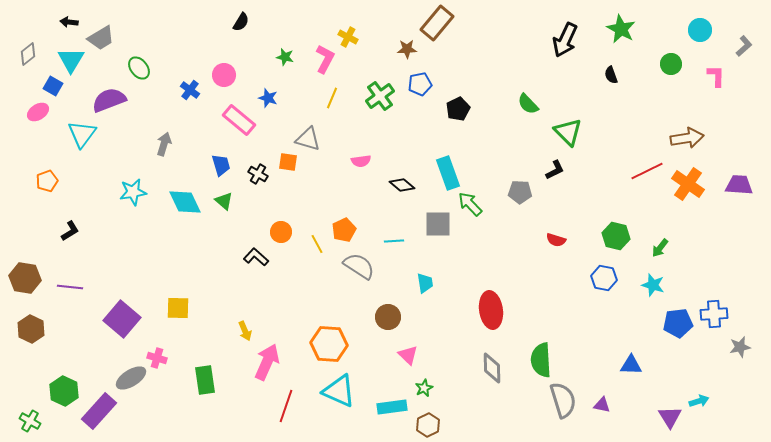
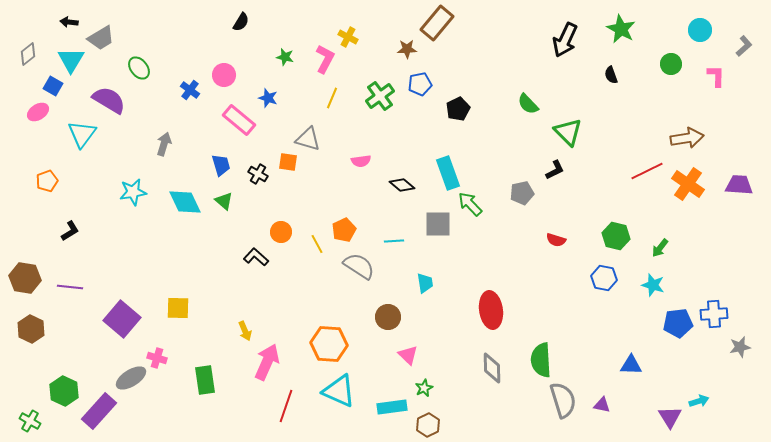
purple semicircle at (109, 100): rotated 52 degrees clockwise
gray pentagon at (520, 192): moved 2 px right, 1 px down; rotated 15 degrees counterclockwise
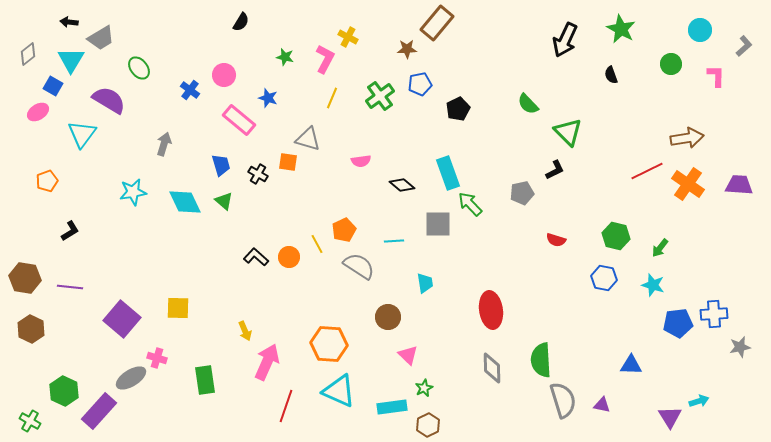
orange circle at (281, 232): moved 8 px right, 25 px down
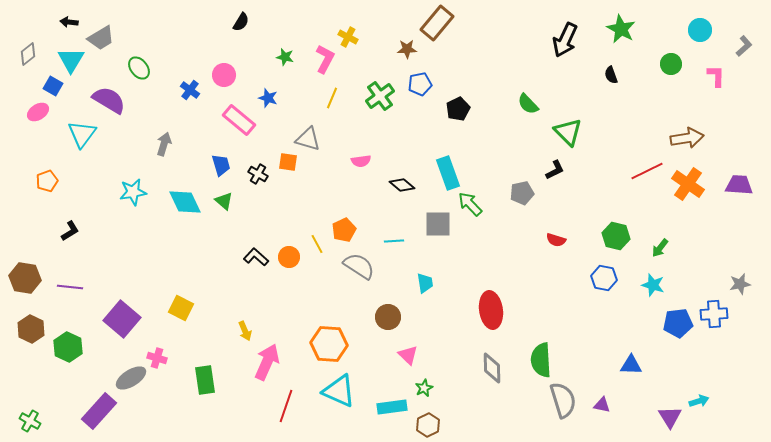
yellow square at (178, 308): moved 3 px right; rotated 25 degrees clockwise
gray star at (740, 347): moved 63 px up
green hexagon at (64, 391): moved 4 px right, 44 px up
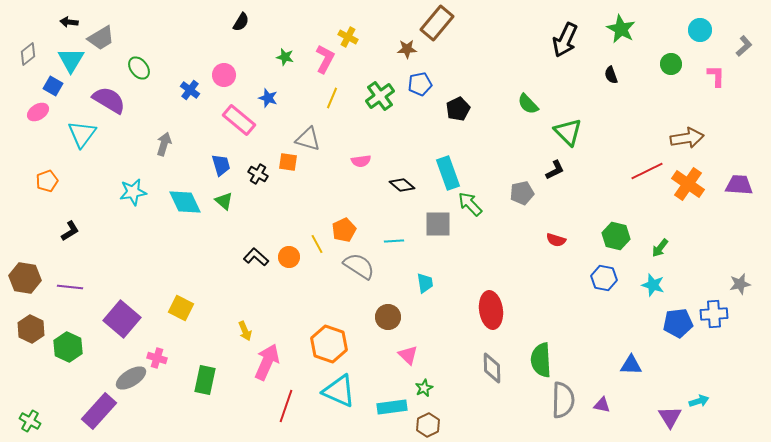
orange hexagon at (329, 344): rotated 15 degrees clockwise
green rectangle at (205, 380): rotated 20 degrees clockwise
gray semicircle at (563, 400): rotated 18 degrees clockwise
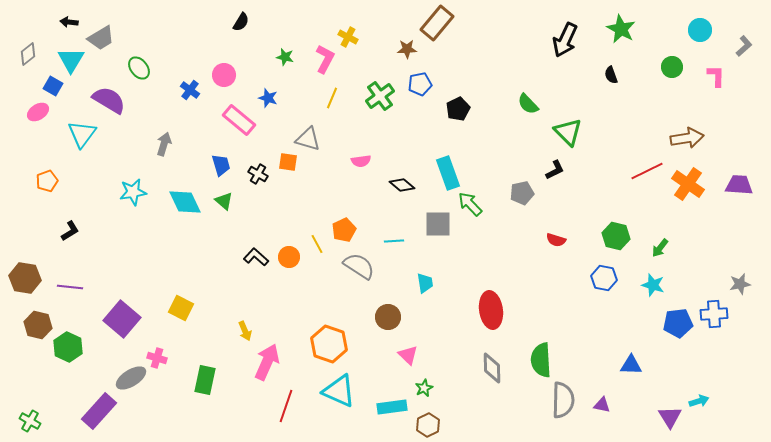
green circle at (671, 64): moved 1 px right, 3 px down
brown hexagon at (31, 329): moved 7 px right, 4 px up; rotated 12 degrees counterclockwise
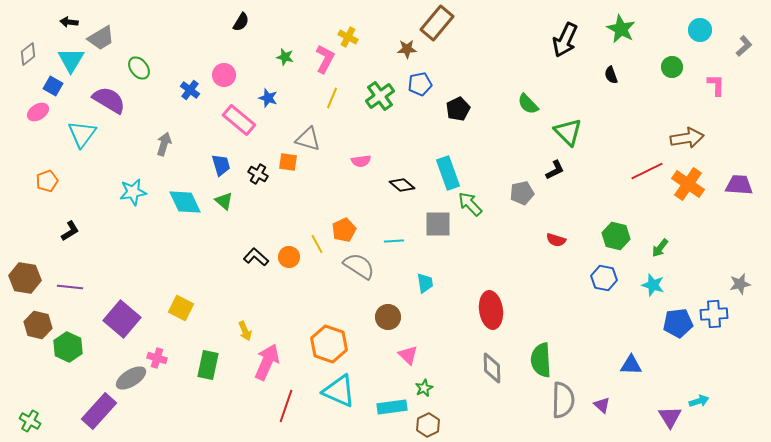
pink L-shape at (716, 76): moved 9 px down
green rectangle at (205, 380): moved 3 px right, 15 px up
purple triangle at (602, 405): rotated 30 degrees clockwise
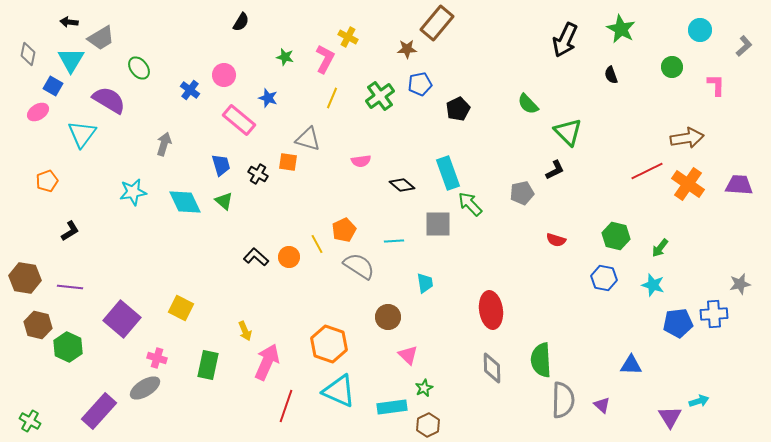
gray diamond at (28, 54): rotated 40 degrees counterclockwise
gray ellipse at (131, 378): moved 14 px right, 10 px down
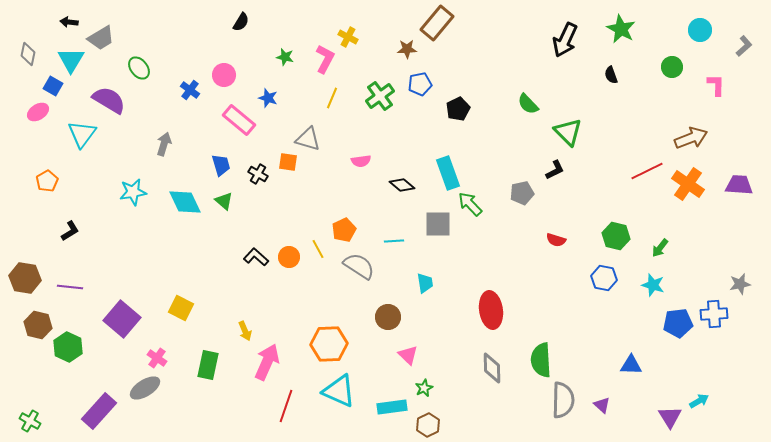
brown arrow at (687, 138): moved 4 px right; rotated 12 degrees counterclockwise
orange pentagon at (47, 181): rotated 10 degrees counterclockwise
yellow line at (317, 244): moved 1 px right, 5 px down
orange hexagon at (329, 344): rotated 21 degrees counterclockwise
pink cross at (157, 358): rotated 18 degrees clockwise
cyan arrow at (699, 401): rotated 12 degrees counterclockwise
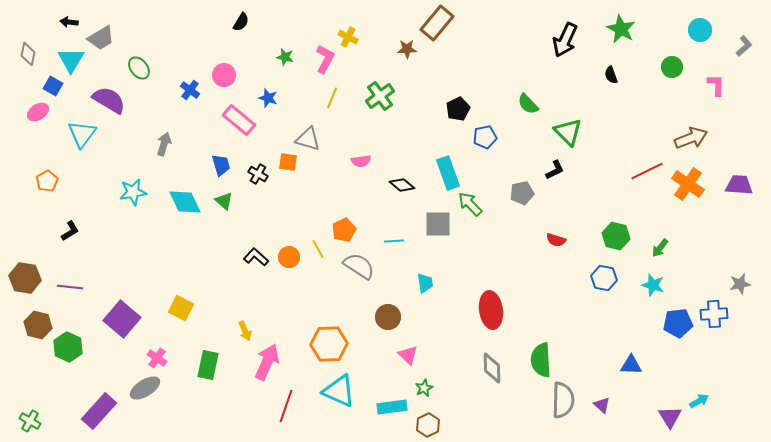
blue pentagon at (420, 84): moved 65 px right, 53 px down
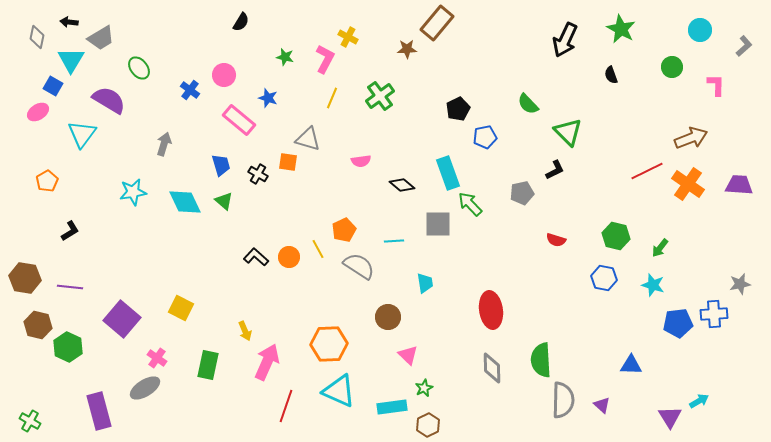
gray diamond at (28, 54): moved 9 px right, 17 px up
purple rectangle at (99, 411): rotated 57 degrees counterclockwise
